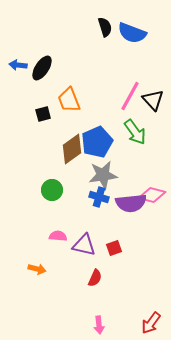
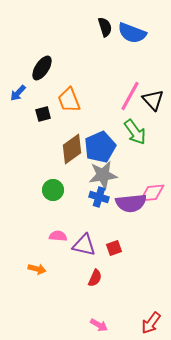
blue arrow: moved 28 px down; rotated 54 degrees counterclockwise
blue pentagon: moved 3 px right, 5 px down
green circle: moved 1 px right
pink diamond: moved 2 px up; rotated 20 degrees counterclockwise
pink arrow: rotated 54 degrees counterclockwise
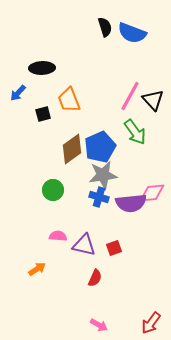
black ellipse: rotated 55 degrees clockwise
orange arrow: rotated 48 degrees counterclockwise
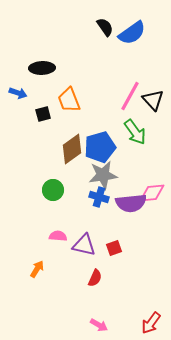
black semicircle: rotated 18 degrees counterclockwise
blue semicircle: rotated 56 degrees counterclockwise
blue arrow: rotated 114 degrees counterclockwise
blue pentagon: rotated 8 degrees clockwise
orange arrow: rotated 24 degrees counterclockwise
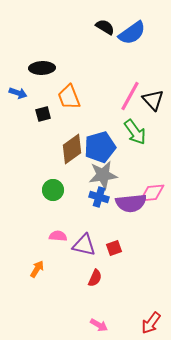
black semicircle: rotated 24 degrees counterclockwise
orange trapezoid: moved 3 px up
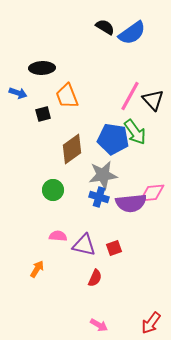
orange trapezoid: moved 2 px left, 1 px up
blue pentagon: moved 13 px right, 8 px up; rotated 24 degrees clockwise
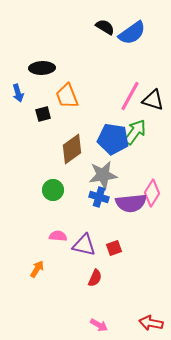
blue arrow: rotated 54 degrees clockwise
black triangle: rotated 30 degrees counterclockwise
green arrow: rotated 108 degrees counterclockwise
pink diamond: rotated 52 degrees counterclockwise
red arrow: rotated 65 degrees clockwise
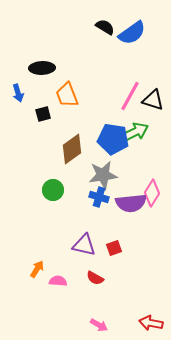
orange trapezoid: moved 1 px up
green arrow: rotated 28 degrees clockwise
pink semicircle: moved 45 px down
red semicircle: rotated 96 degrees clockwise
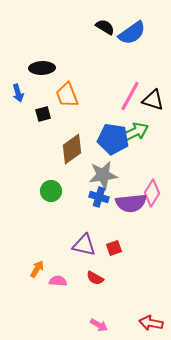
green circle: moved 2 px left, 1 px down
